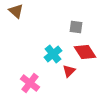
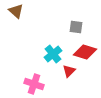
red diamond: rotated 40 degrees counterclockwise
pink cross: moved 4 px right, 1 px down; rotated 18 degrees counterclockwise
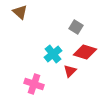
brown triangle: moved 4 px right, 1 px down
gray square: rotated 24 degrees clockwise
red triangle: moved 1 px right
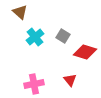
gray square: moved 13 px left, 9 px down
cyan cross: moved 18 px left, 17 px up
red triangle: moved 9 px down; rotated 24 degrees counterclockwise
pink cross: rotated 30 degrees counterclockwise
